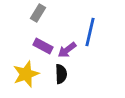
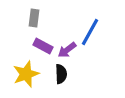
gray rectangle: moved 4 px left, 5 px down; rotated 24 degrees counterclockwise
blue line: rotated 16 degrees clockwise
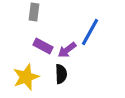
gray rectangle: moved 6 px up
yellow star: moved 3 px down
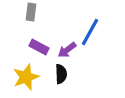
gray rectangle: moved 3 px left
purple rectangle: moved 4 px left, 1 px down
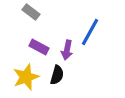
gray rectangle: rotated 60 degrees counterclockwise
purple arrow: rotated 42 degrees counterclockwise
black semicircle: moved 4 px left, 1 px down; rotated 18 degrees clockwise
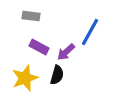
gray rectangle: moved 4 px down; rotated 30 degrees counterclockwise
purple arrow: moved 1 px left, 2 px down; rotated 36 degrees clockwise
yellow star: moved 1 px left, 1 px down
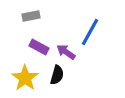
gray rectangle: rotated 18 degrees counterclockwise
purple arrow: rotated 78 degrees clockwise
yellow star: rotated 16 degrees counterclockwise
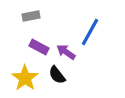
black semicircle: rotated 126 degrees clockwise
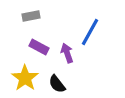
purple arrow: moved 1 px right, 1 px down; rotated 36 degrees clockwise
black semicircle: moved 9 px down
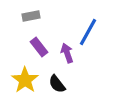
blue line: moved 2 px left
purple rectangle: rotated 24 degrees clockwise
yellow star: moved 2 px down
